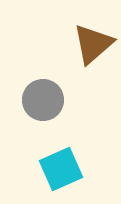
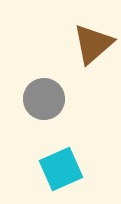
gray circle: moved 1 px right, 1 px up
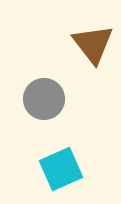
brown triangle: rotated 27 degrees counterclockwise
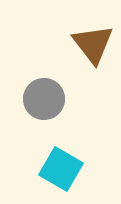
cyan square: rotated 36 degrees counterclockwise
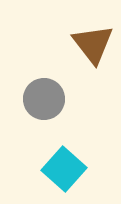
cyan square: moved 3 px right; rotated 12 degrees clockwise
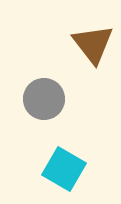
cyan square: rotated 12 degrees counterclockwise
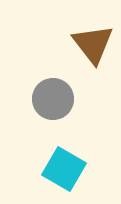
gray circle: moved 9 px right
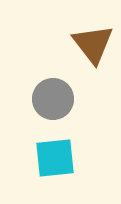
cyan square: moved 9 px left, 11 px up; rotated 36 degrees counterclockwise
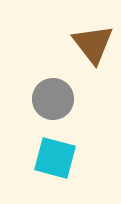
cyan square: rotated 21 degrees clockwise
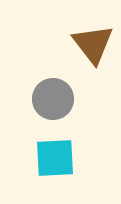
cyan square: rotated 18 degrees counterclockwise
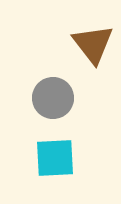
gray circle: moved 1 px up
